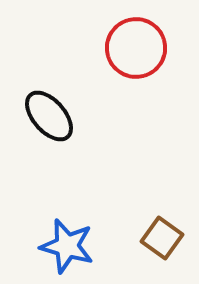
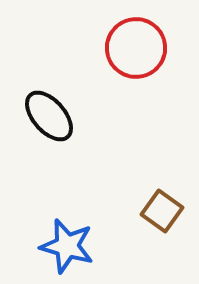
brown square: moved 27 px up
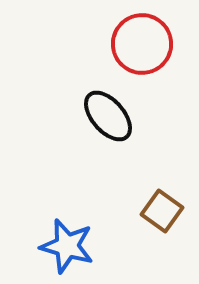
red circle: moved 6 px right, 4 px up
black ellipse: moved 59 px right
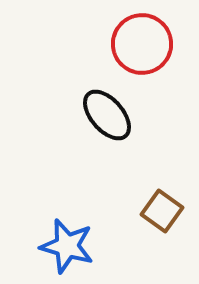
black ellipse: moved 1 px left, 1 px up
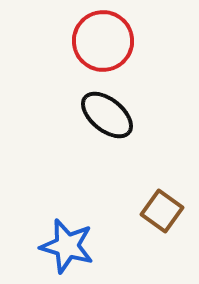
red circle: moved 39 px left, 3 px up
black ellipse: rotated 10 degrees counterclockwise
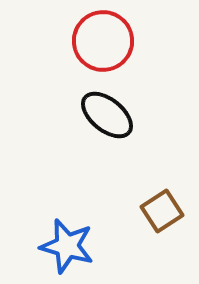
brown square: rotated 21 degrees clockwise
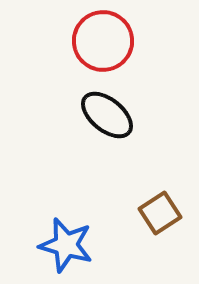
brown square: moved 2 px left, 2 px down
blue star: moved 1 px left, 1 px up
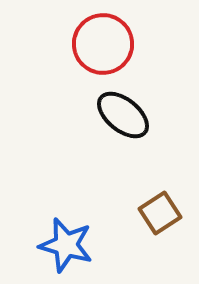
red circle: moved 3 px down
black ellipse: moved 16 px right
